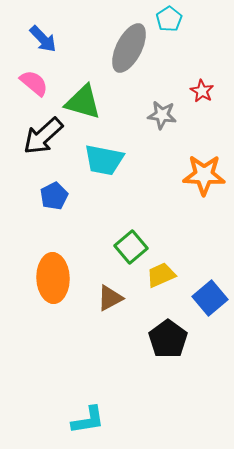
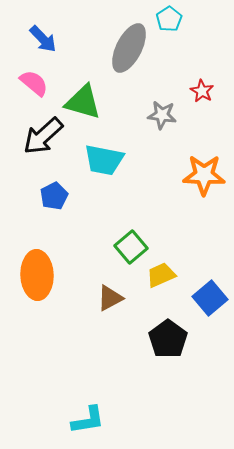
orange ellipse: moved 16 px left, 3 px up
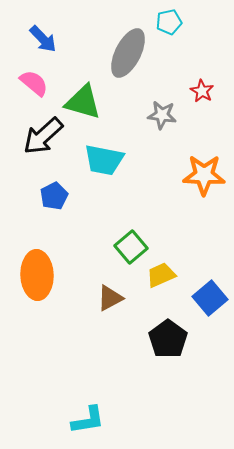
cyan pentagon: moved 3 px down; rotated 20 degrees clockwise
gray ellipse: moved 1 px left, 5 px down
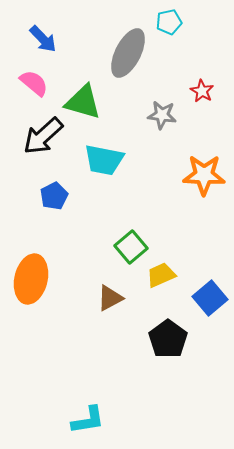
orange ellipse: moved 6 px left, 4 px down; rotated 15 degrees clockwise
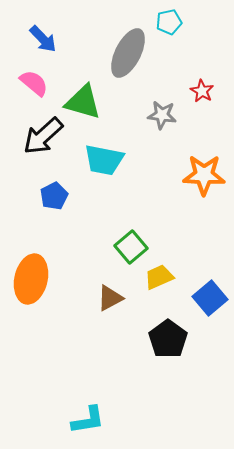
yellow trapezoid: moved 2 px left, 2 px down
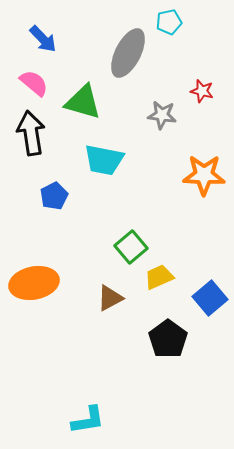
red star: rotated 15 degrees counterclockwise
black arrow: moved 12 px left, 3 px up; rotated 123 degrees clockwise
orange ellipse: moved 3 px right, 4 px down; rotated 66 degrees clockwise
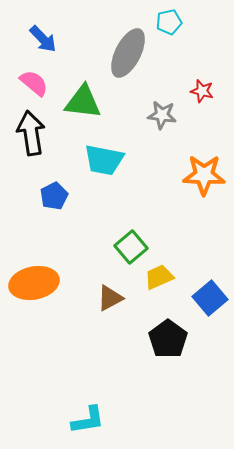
green triangle: rotated 9 degrees counterclockwise
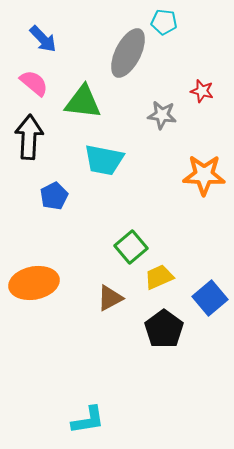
cyan pentagon: moved 5 px left; rotated 20 degrees clockwise
black arrow: moved 2 px left, 4 px down; rotated 12 degrees clockwise
black pentagon: moved 4 px left, 10 px up
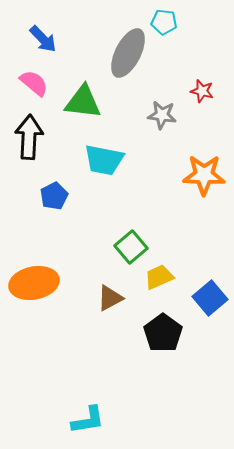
black pentagon: moved 1 px left, 4 px down
